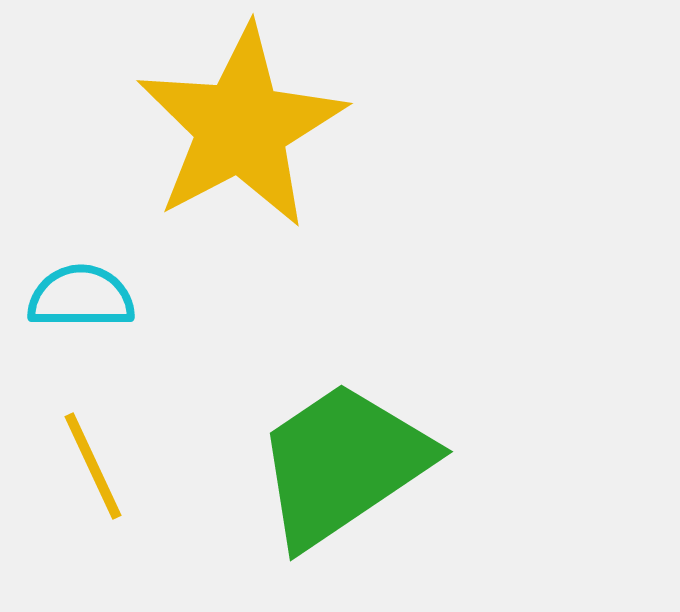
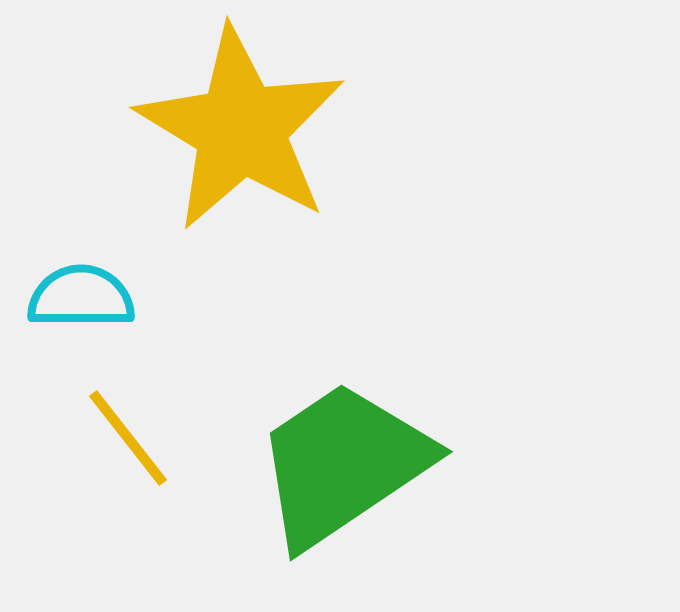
yellow star: moved 2 px down; rotated 13 degrees counterclockwise
yellow line: moved 35 px right, 28 px up; rotated 13 degrees counterclockwise
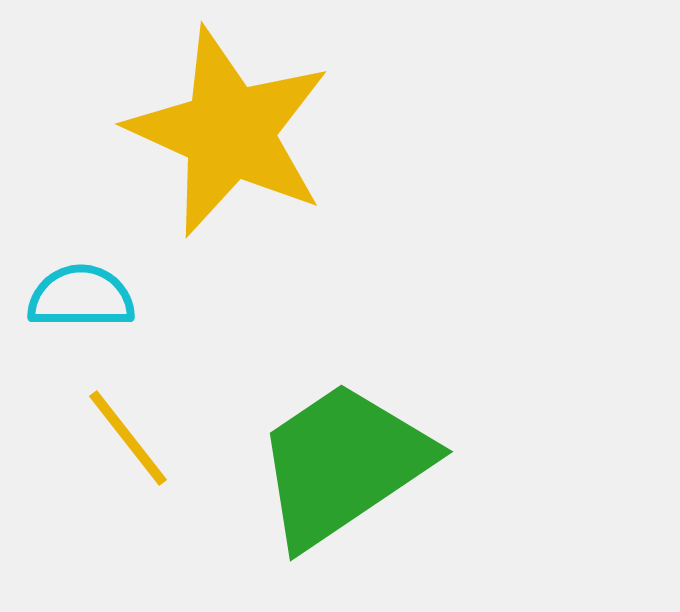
yellow star: moved 12 px left, 3 px down; rotated 7 degrees counterclockwise
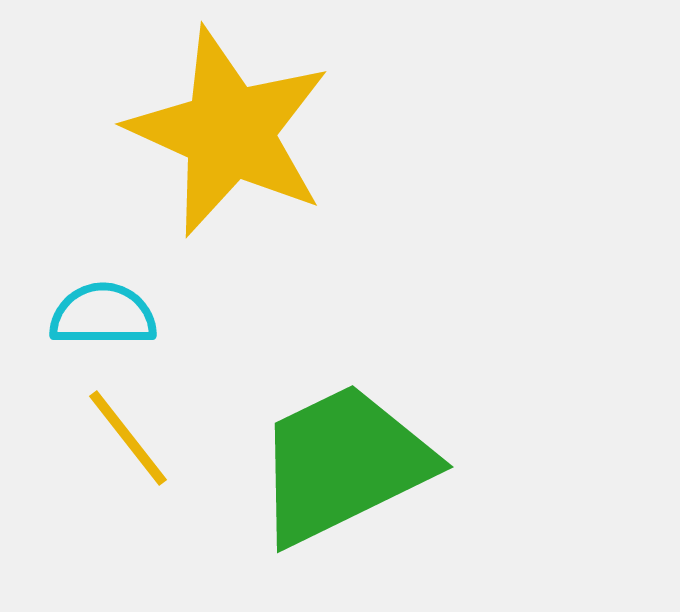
cyan semicircle: moved 22 px right, 18 px down
green trapezoid: rotated 8 degrees clockwise
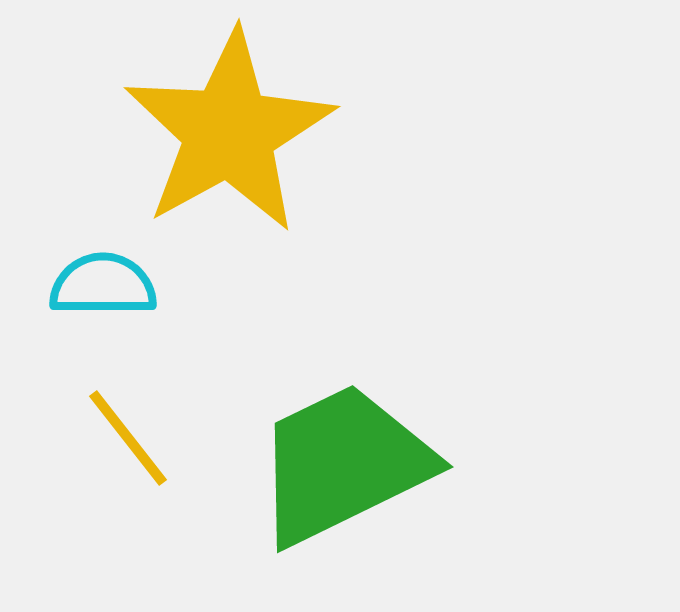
yellow star: rotated 19 degrees clockwise
cyan semicircle: moved 30 px up
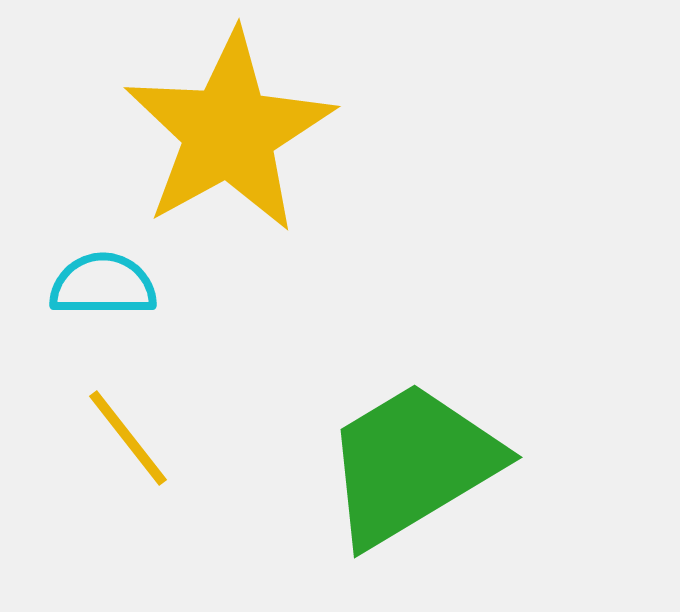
green trapezoid: moved 69 px right; rotated 5 degrees counterclockwise
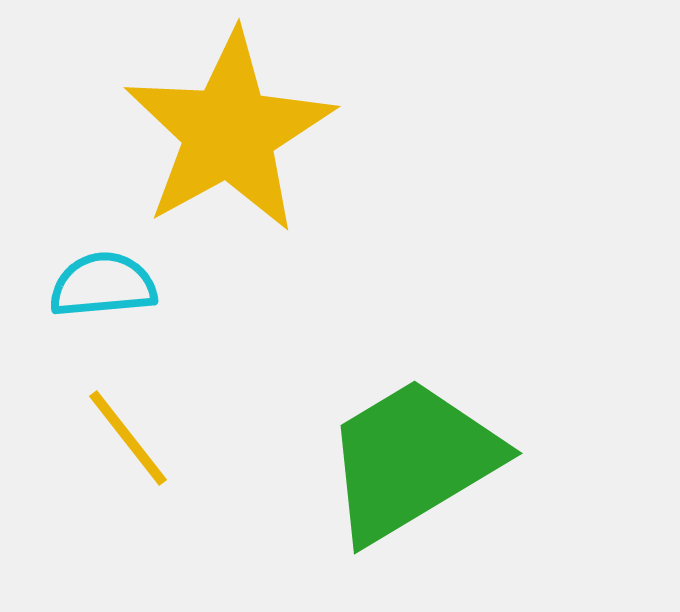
cyan semicircle: rotated 5 degrees counterclockwise
green trapezoid: moved 4 px up
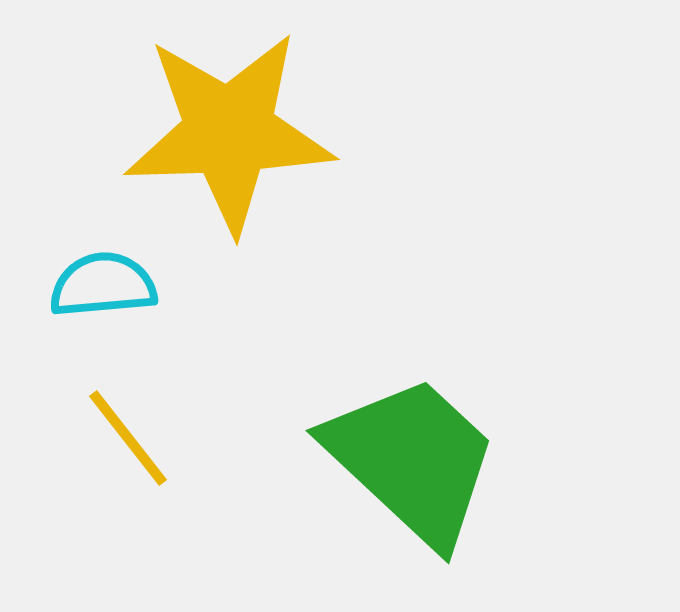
yellow star: rotated 27 degrees clockwise
green trapezoid: rotated 74 degrees clockwise
